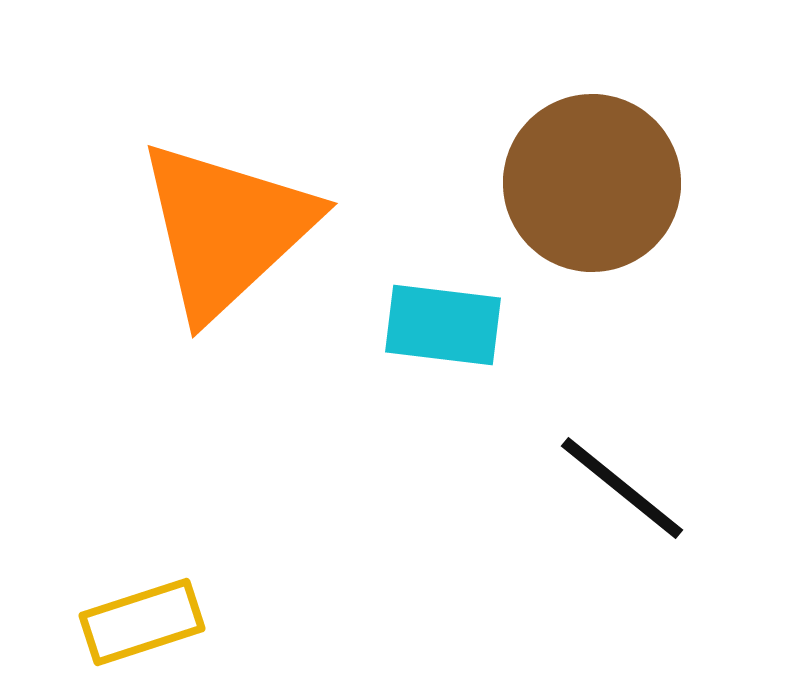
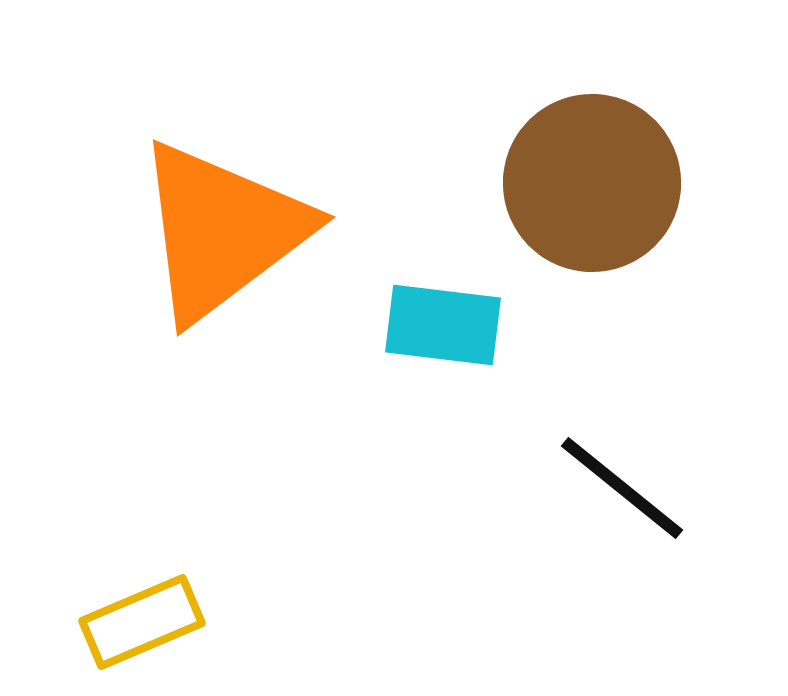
orange triangle: moved 4 px left, 2 px down; rotated 6 degrees clockwise
yellow rectangle: rotated 5 degrees counterclockwise
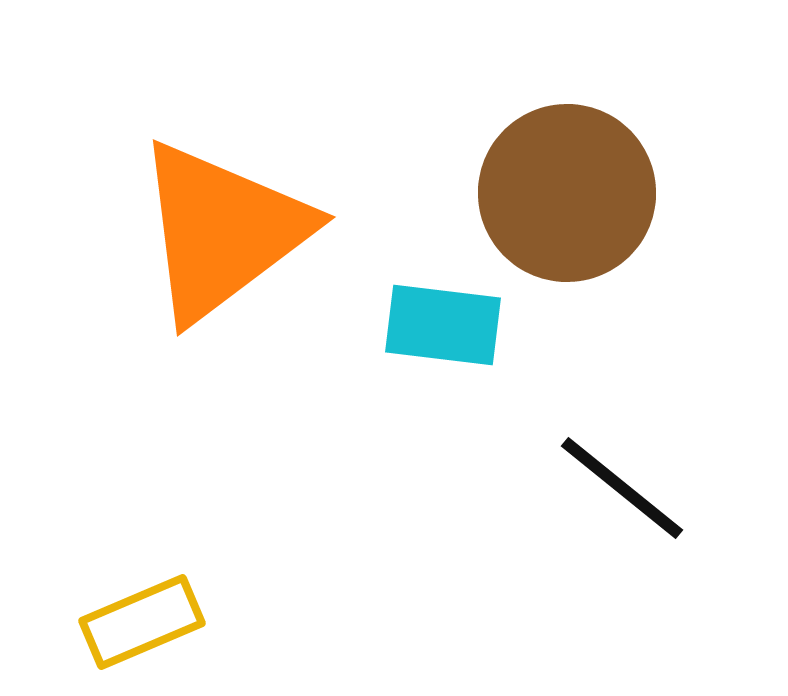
brown circle: moved 25 px left, 10 px down
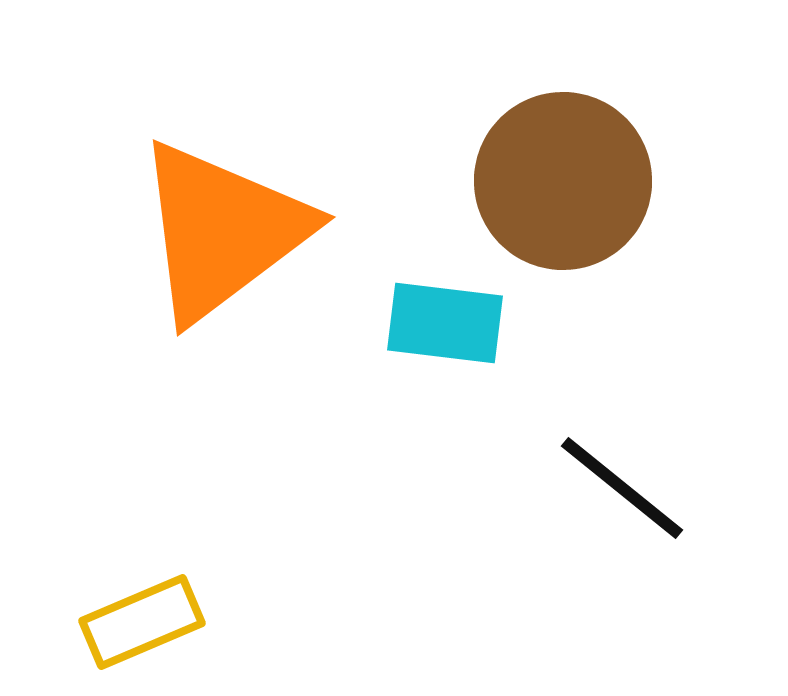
brown circle: moved 4 px left, 12 px up
cyan rectangle: moved 2 px right, 2 px up
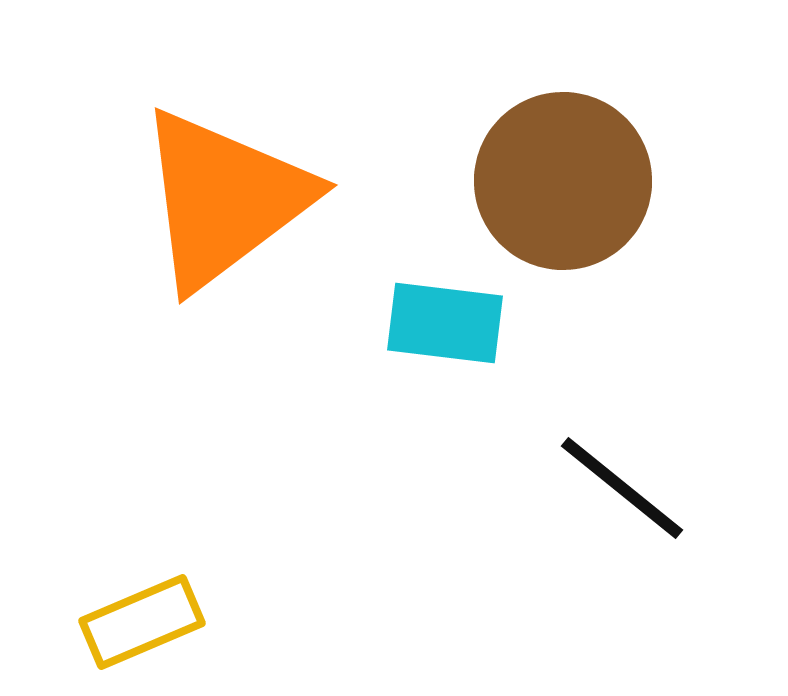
orange triangle: moved 2 px right, 32 px up
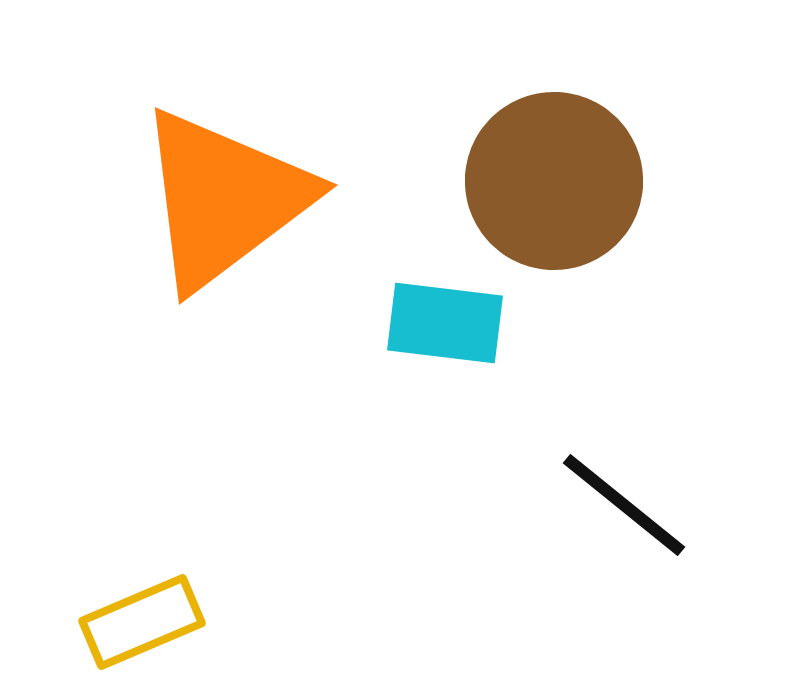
brown circle: moved 9 px left
black line: moved 2 px right, 17 px down
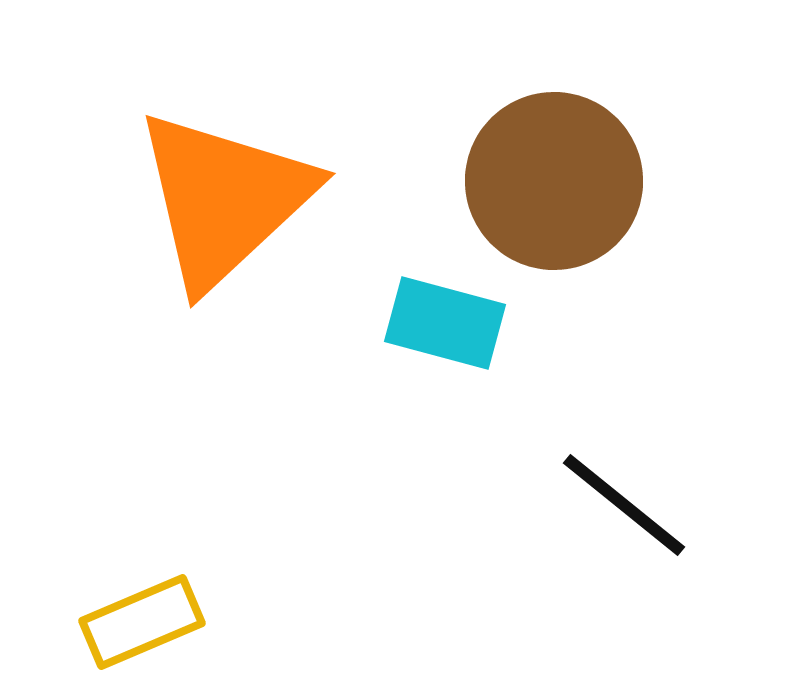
orange triangle: rotated 6 degrees counterclockwise
cyan rectangle: rotated 8 degrees clockwise
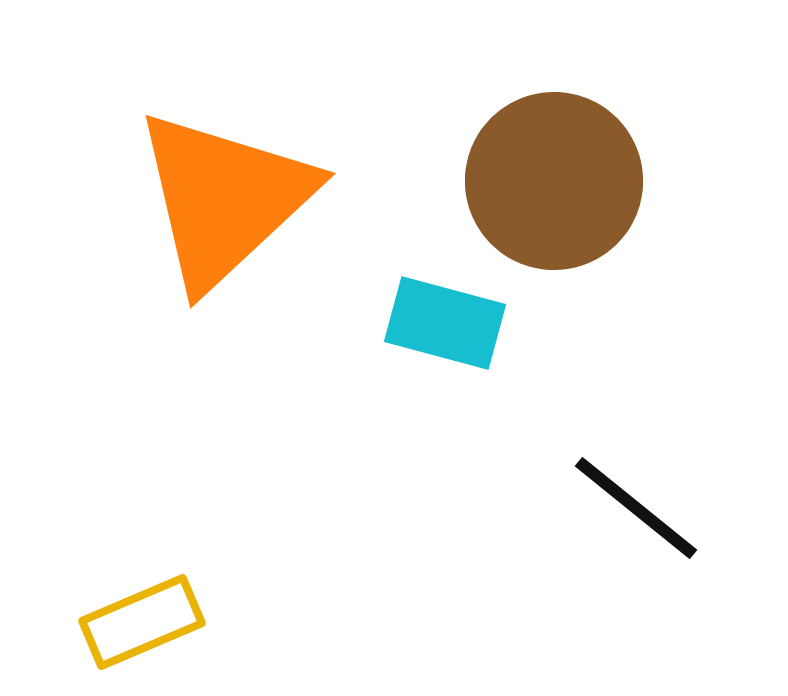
black line: moved 12 px right, 3 px down
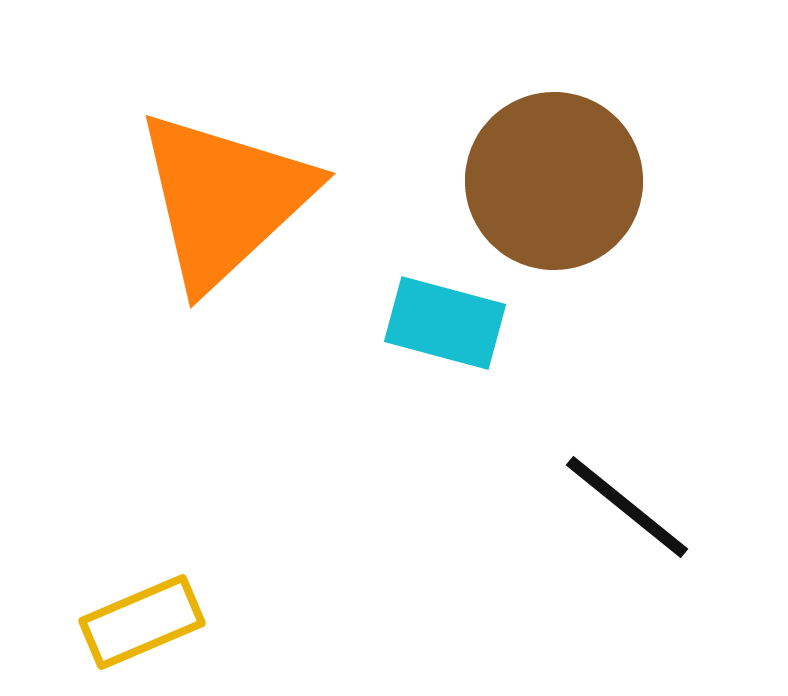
black line: moved 9 px left, 1 px up
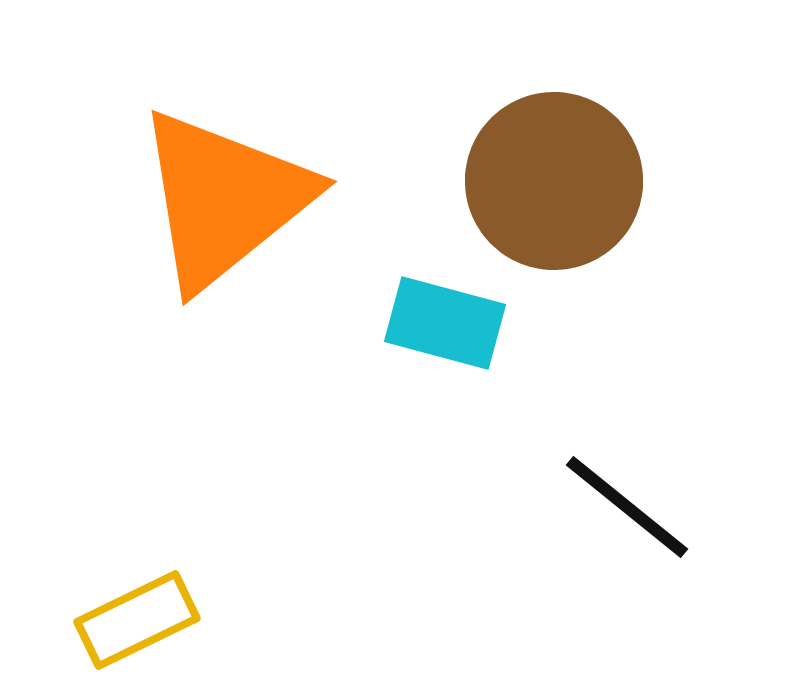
orange triangle: rotated 4 degrees clockwise
yellow rectangle: moved 5 px left, 2 px up; rotated 3 degrees counterclockwise
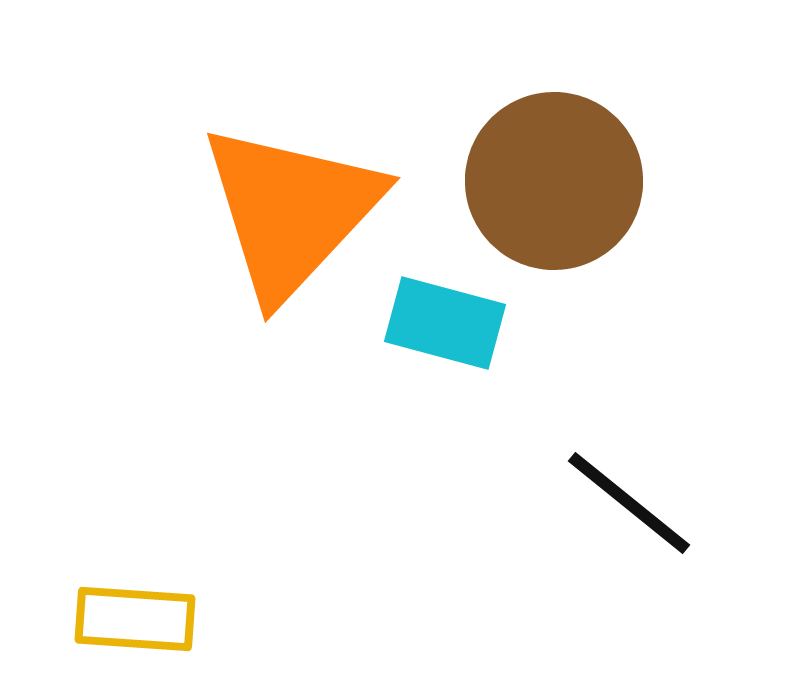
orange triangle: moved 67 px right, 12 px down; rotated 8 degrees counterclockwise
black line: moved 2 px right, 4 px up
yellow rectangle: moved 2 px left, 1 px up; rotated 30 degrees clockwise
